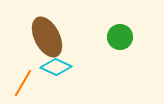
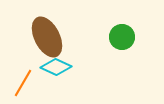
green circle: moved 2 px right
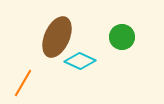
brown ellipse: moved 10 px right; rotated 51 degrees clockwise
cyan diamond: moved 24 px right, 6 px up
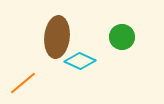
brown ellipse: rotated 18 degrees counterclockwise
orange line: rotated 20 degrees clockwise
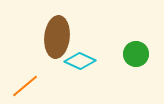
green circle: moved 14 px right, 17 px down
orange line: moved 2 px right, 3 px down
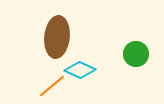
cyan diamond: moved 9 px down
orange line: moved 27 px right
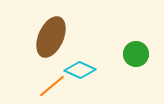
brown ellipse: moved 6 px left; rotated 18 degrees clockwise
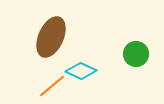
cyan diamond: moved 1 px right, 1 px down
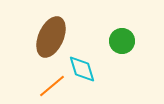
green circle: moved 14 px left, 13 px up
cyan diamond: moved 1 px right, 2 px up; rotated 48 degrees clockwise
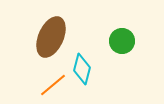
cyan diamond: rotated 32 degrees clockwise
orange line: moved 1 px right, 1 px up
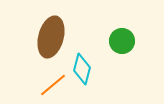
brown ellipse: rotated 9 degrees counterclockwise
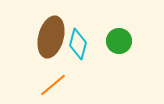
green circle: moved 3 px left
cyan diamond: moved 4 px left, 25 px up
